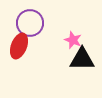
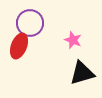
black triangle: moved 14 px down; rotated 16 degrees counterclockwise
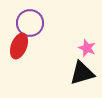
pink star: moved 14 px right, 8 px down
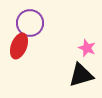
black triangle: moved 1 px left, 2 px down
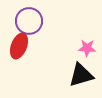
purple circle: moved 1 px left, 2 px up
pink star: rotated 18 degrees counterclockwise
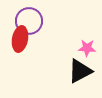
red ellipse: moved 1 px right, 7 px up; rotated 10 degrees counterclockwise
black triangle: moved 1 px left, 4 px up; rotated 12 degrees counterclockwise
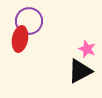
pink star: moved 1 px down; rotated 18 degrees clockwise
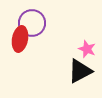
purple circle: moved 3 px right, 2 px down
